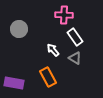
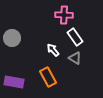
gray circle: moved 7 px left, 9 px down
purple rectangle: moved 1 px up
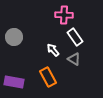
gray circle: moved 2 px right, 1 px up
gray triangle: moved 1 px left, 1 px down
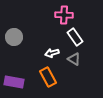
white arrow: moved 1 px left, 3 px down; rotated 64 degrees counterclockwise
